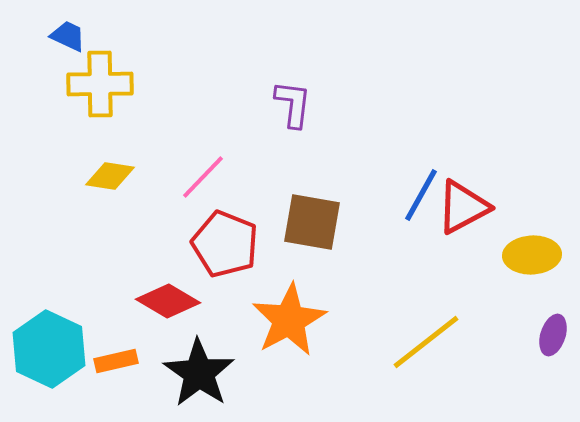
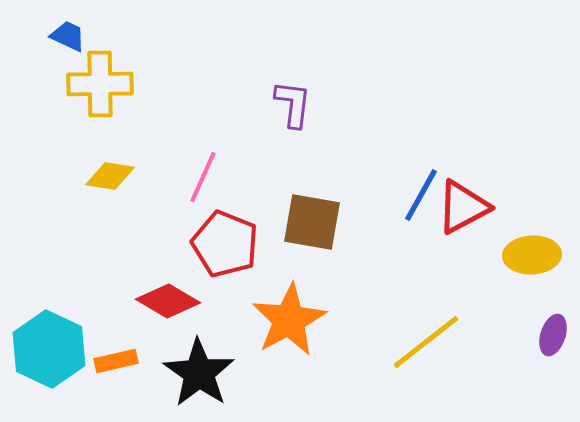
pink line: rotated 20 degrees counterclockwise
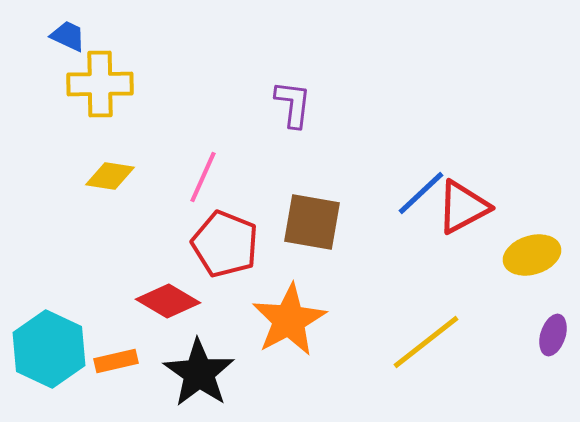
blue line: moved 2 px up; rotated 18 degrees clockwise
yellow ellipse: rotated 14 degrees counterclockwise
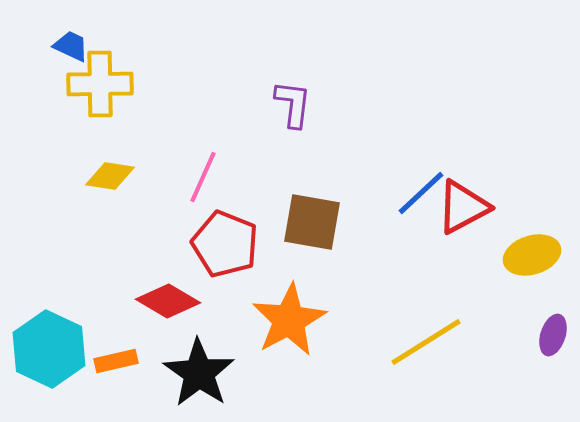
blue trapezoid: moved 3 px right, 10 px down
yellow line: rotated 6 degrees clockwise
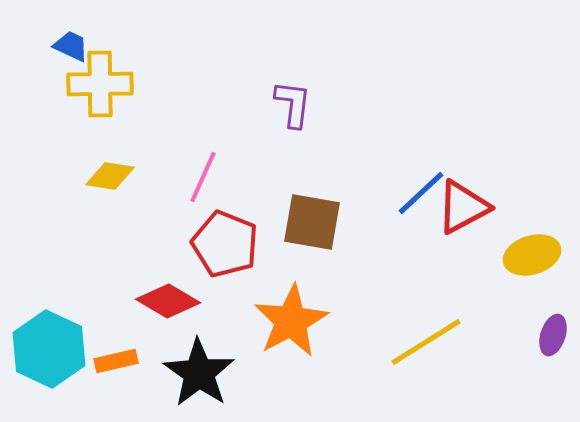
orange star: moved 2 px right, 1 px down
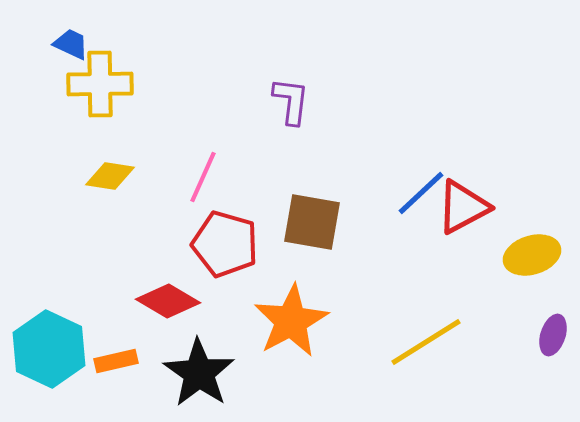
blue trapezoid: moved 2 px up
purple L-shape: moved 2 px left, 3 px up
red pentagon: rotated 6 degrees counterclockwise
